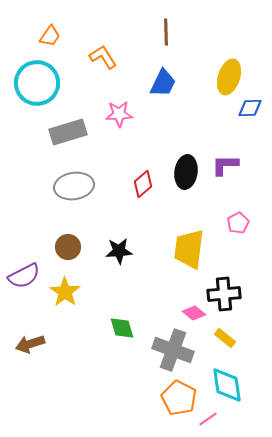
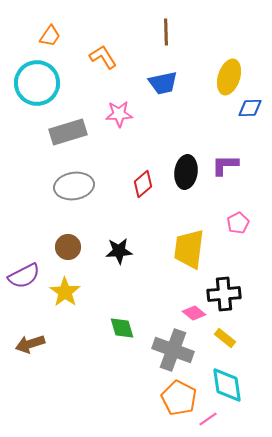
blue trapezoid: rotated 52 degrees clockwise
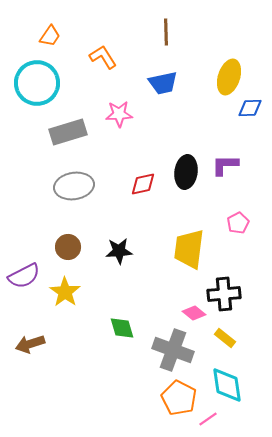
red diamond: rotated 28 degrees clockwise
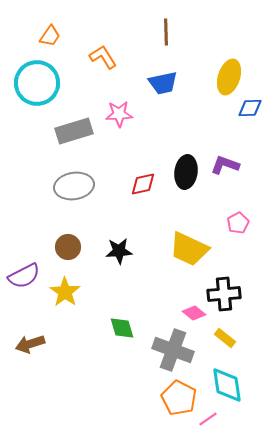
gray rectangle: moved 6 px right, 1 px up
purple L-shape: rotated 20 degrees clockwise
yellow trapezoid: rotated 72 degrees counterclockwise
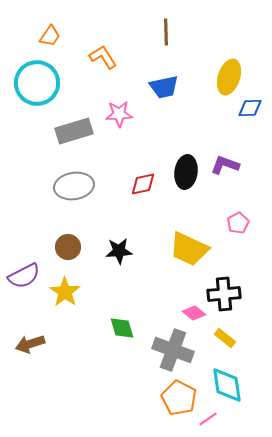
blue trapezoid: moved 1 px right, 4 px down
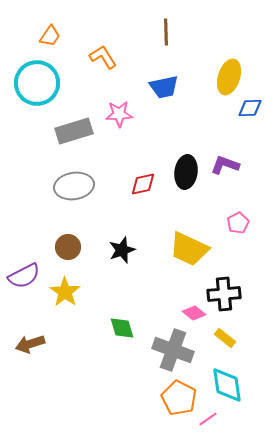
black star: moved 3 px right, 1 px up; rotated 16 degrees counterclockwise
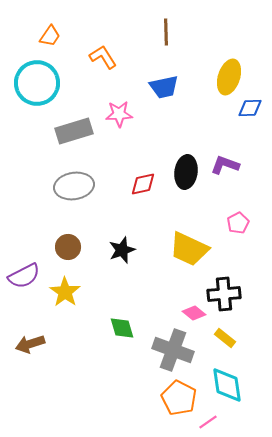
pink line: moved 3 px down
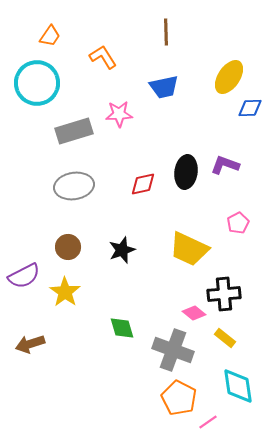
yellow ellipse: rotated 16 degrees clockwise
cyan diamond: moved 11 px right, 1 px down
